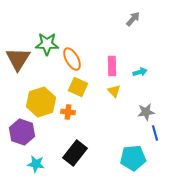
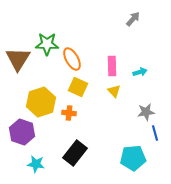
orange cross: moved 1 px right, 1 px down
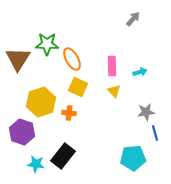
black rectangle: moved 12 px left, 3 px down
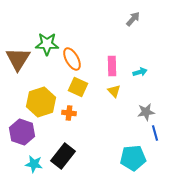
cyan star: moved 2 px left
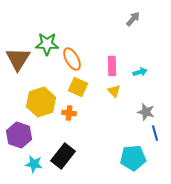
gray star: rotated 24 degrees clockwise
purple hexagon: moved 3 px left, 3 px down
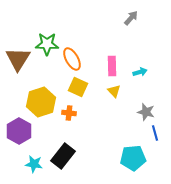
gray arrow: moved 2 px left, 1 px up
purple hexagon: moved 4 px up; rotated 10 degrees clockwise
